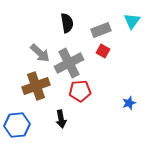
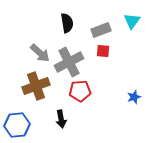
red square: rotated 24 degrees counterclockwise
gray cross: moved 1 px up
blue star: moved 5 px right, 6 px up
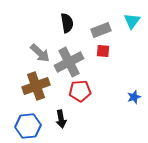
blue hexagon: moved 11 px right, 1 px down
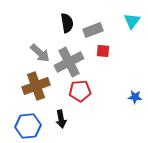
gray rectangle: moved 8 px left
blue star: moved 1 px right; rotated 24 degrees clockwise
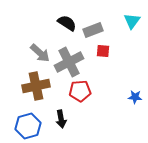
black semicircle: rotated 48 degrees counterclockwise
brown cross: rotated 8 degrees clockwise
blue hexagon: rotated 10 degrees counterclockwise
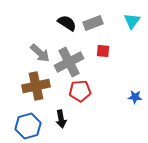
gray rectangle: moved 7 px up
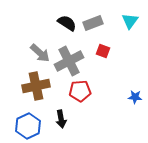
cyan triangle: moved 2 px left
red square: rotated 16 degrees clockwise
gray cross: moved 1 px up
blue hexagon: rotated 10 degrees counterclockwise
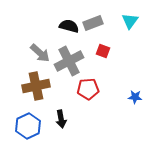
black semicircle: moved 2 px right, 3 px down; rotated 18 degrees counterclockwise
red pentagon: moved 8 px right, 2 px up
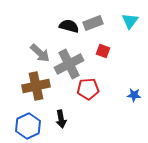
gray cross: moved 3 px down
blue star: moved 1 px left, 2 px up
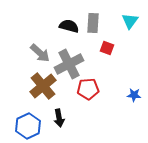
gray rectangle: rotated 66 degrees counterclockwise
red square: moved 4 px right, 3 px up
brown cross: moved 7 px right; rotated 28 degrees counterclockwise
black arrow: moved 2 px left, 1 px up
